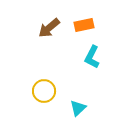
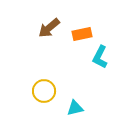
orange rectangle: moved 2 px left, 9 px down
cyan L-shape: moved 8 px right
cyan triangle: moved 3 px left; rotated 30 degrees clockwise
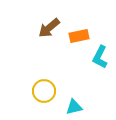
orange rectangle: moved 3 px left, 2 px down
cyan triangle: moved 1 px left, 1 px up
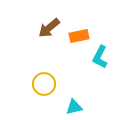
yellow circle: moved 7 px up
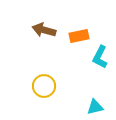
brown arrow: moved 5 px left, 2 px down; rotated 55 degrees clockwise
yellow circle: moved 2 px down
cyan triangle: moved 21 px right
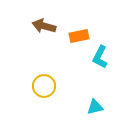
brown arrow: moved 4 px up
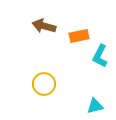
cyan L-shape: moved 1 px up
yellow circle: moved 2 px up
cyan triangle: moved 1 px up
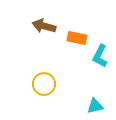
orange rectangle: moved 2 px left, 2 px down; rotated 24 degrees clockwise
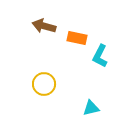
cyan triangle: moved 4 px left, 2 px down
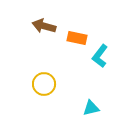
cyan L-shape: rotated 10 degrees clockwise
